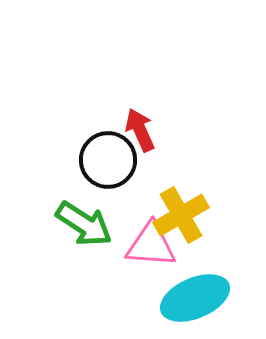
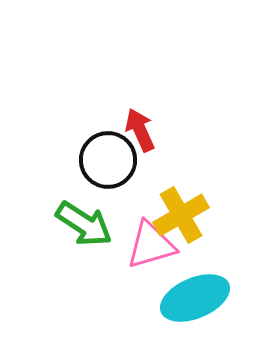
pink triangle: rotated 20 degrees counterclockwise
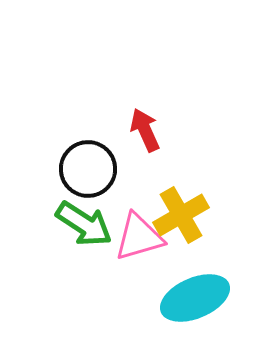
red arrow: moved 5 px right
black circle: moved 20 px left, 9 px down
pink triangle: moved 12 px left, 8 px up
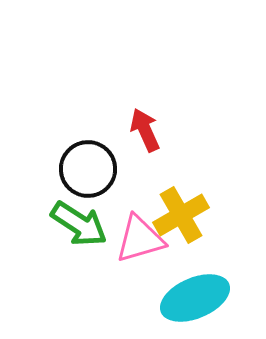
green arrow: moved 5 px left
pink triangle: moved 1 px right, 2 px down
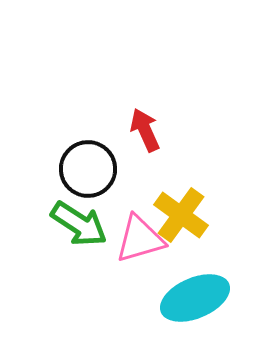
yellow cross: rotated 24 degrees counterclockwise
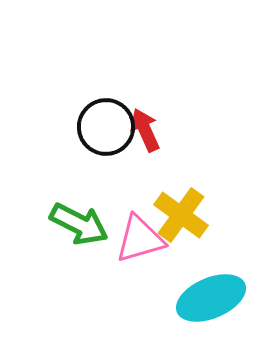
black circle: moved 18 px right, 42 px up
green arrow: rotated 6 degrees counterclockwise
cyan ellipse: moved 16 px right
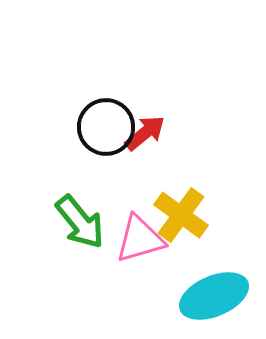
red arrow: moved 3 px down; rotated 75 degrees clockwise
green arrow: moved 1 px right, 2 px up; rotated 24 degrees clockwise
cyan ellipse: moved 3 px right, 2 px up
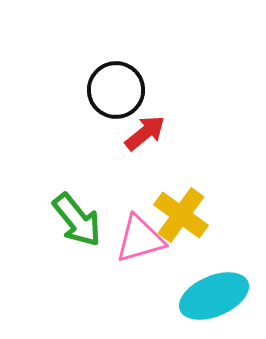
black circle: moved 10 px right, 37 px up
green arrow: moved 3 px left, 2 px up
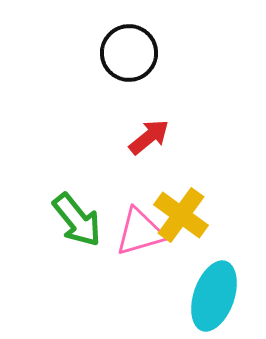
black circle: moved 13 px right, 37 px up
red arrow: moved 4 px right, 4 px down
pink triangle: moved 7 px up
cyan ellipse: rotated 48 degrees counterclockwise
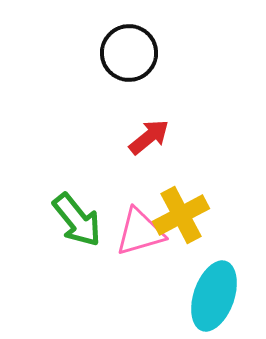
yellow cross: rotated 26 degrees clockwise
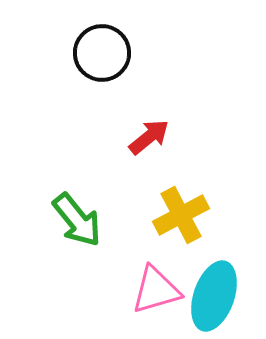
black circle: moved 27 px left
pink triangle: moved 16 px right, 58 px down
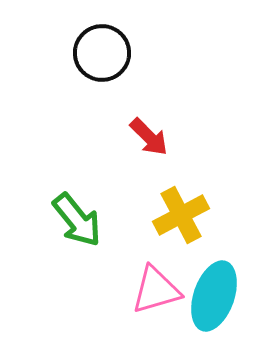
red arrow: rotated 84 degrees clockwise
